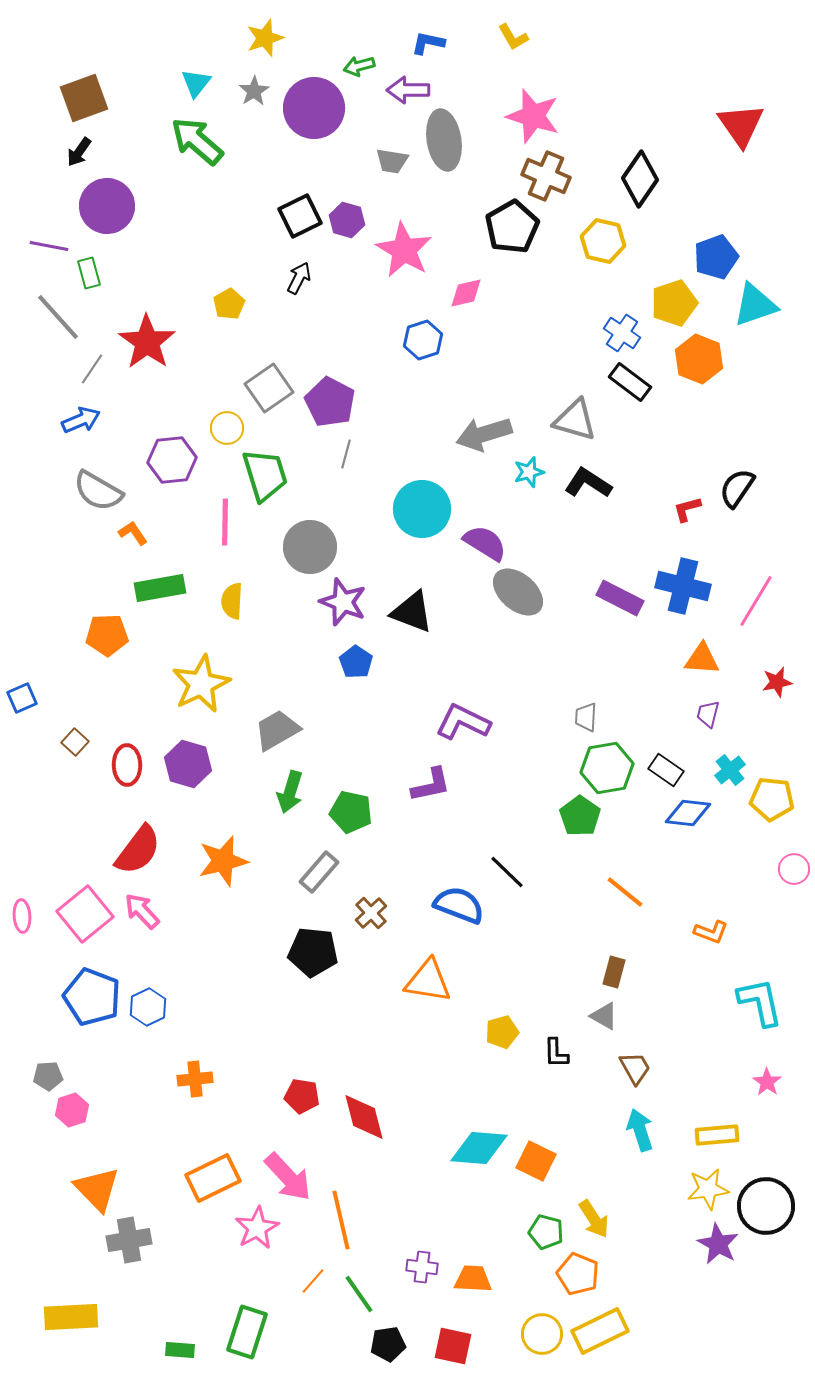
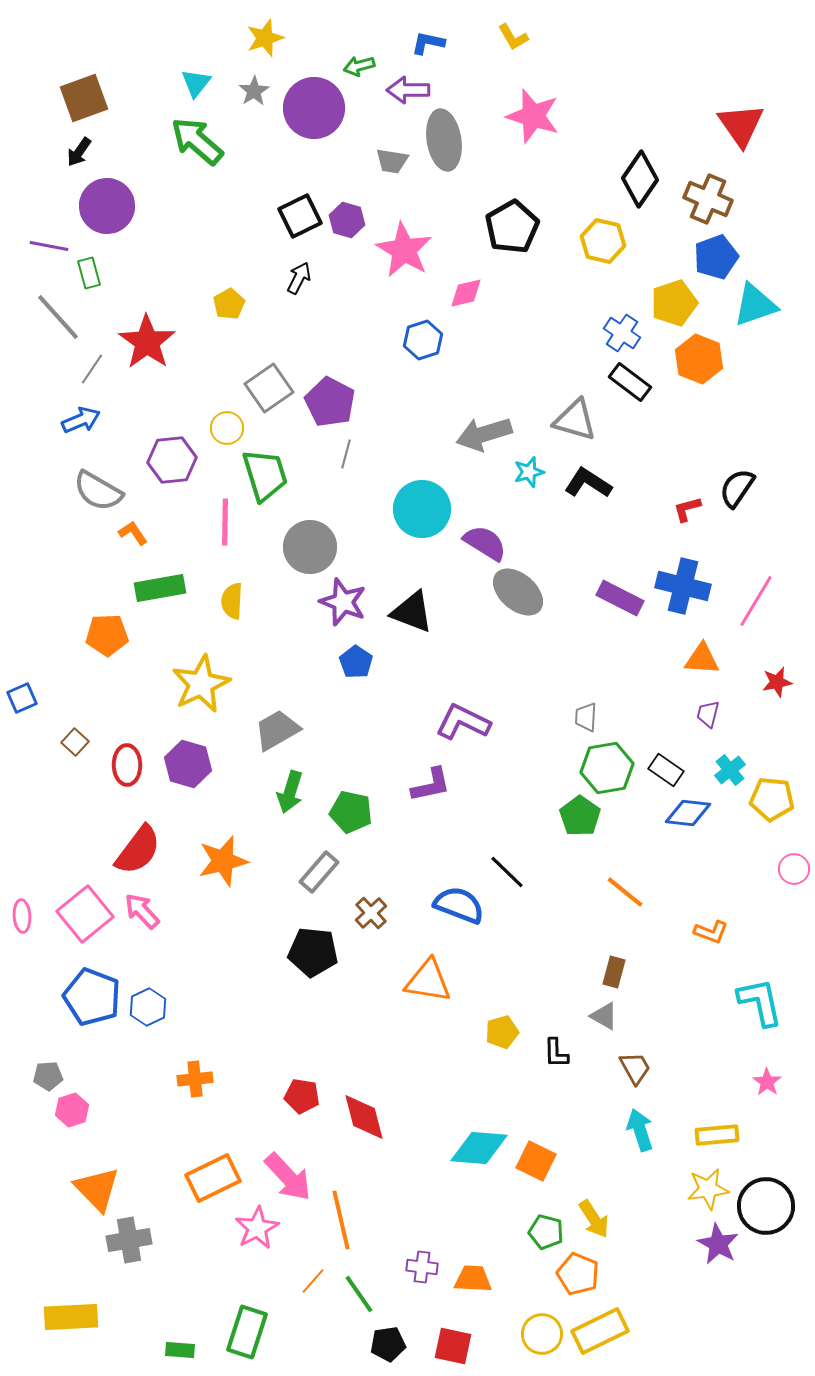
brown cross at (546, 176): moved 162 px right, 23 px down
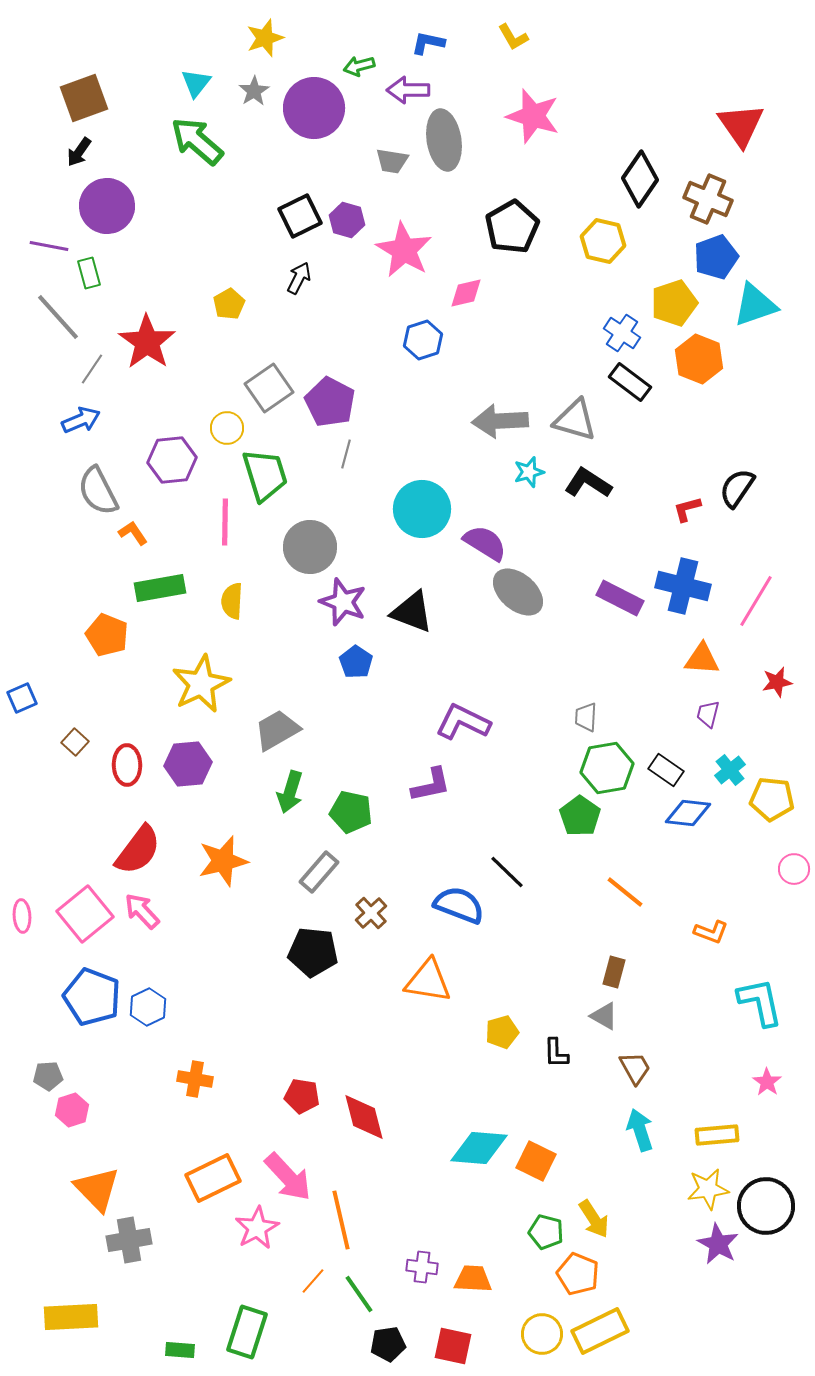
gray arrow at (484, 434): moved 16 px right, 13 px up; rotated 14 degrees clockwise
gray semicircle at (98, 491): rotated 33 degrees clockwise
orange pentagon at (107, 635): rotated 24 degrees clockwise
purple hexagon at (188, 764): rotated 21 degrees counterclockwise
orange cross at (195, 1079): rotated 16 degrees clockwise
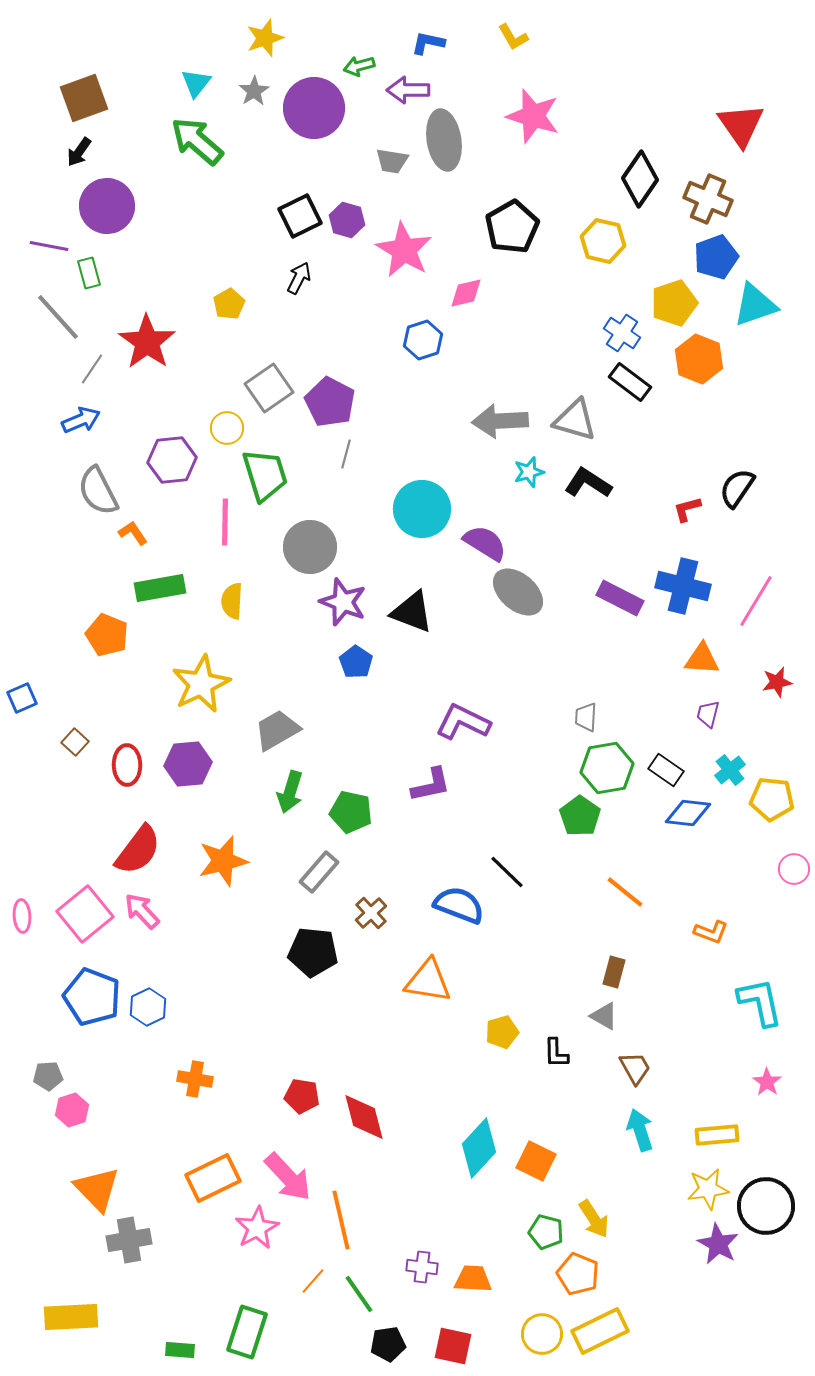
cyan diamond at (479, 1148): rotated 52 degrees counterclockwise
